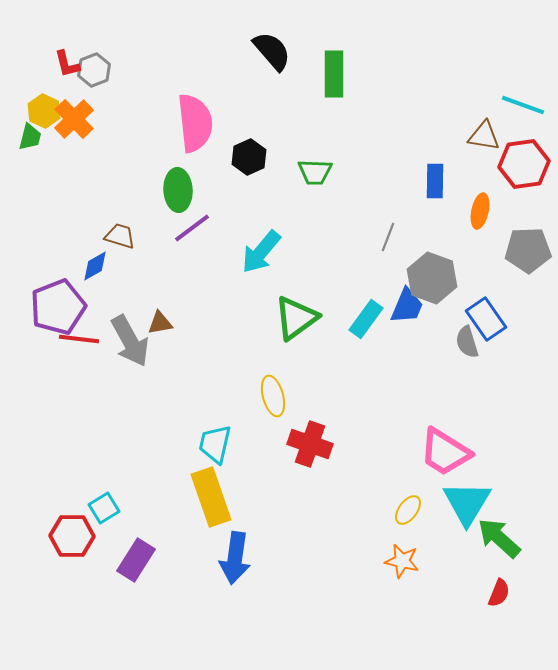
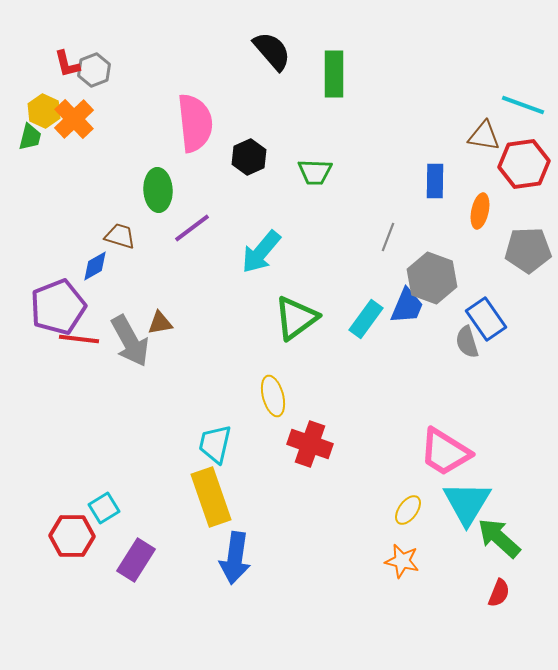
green ellipse at (178, 190): moved 20 px left
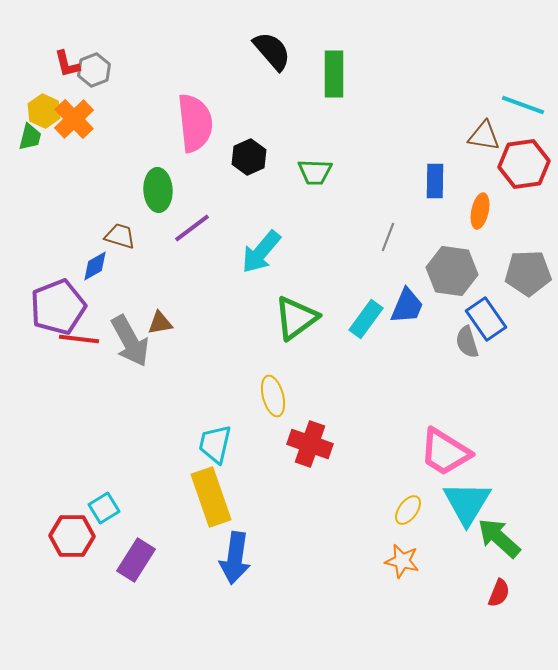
gray pentagon at (528, 250): moved 23 px down
gray hexagon at (432, 278): moved 20 px right, 7 px up; rotated 12 degrees counterclockwise
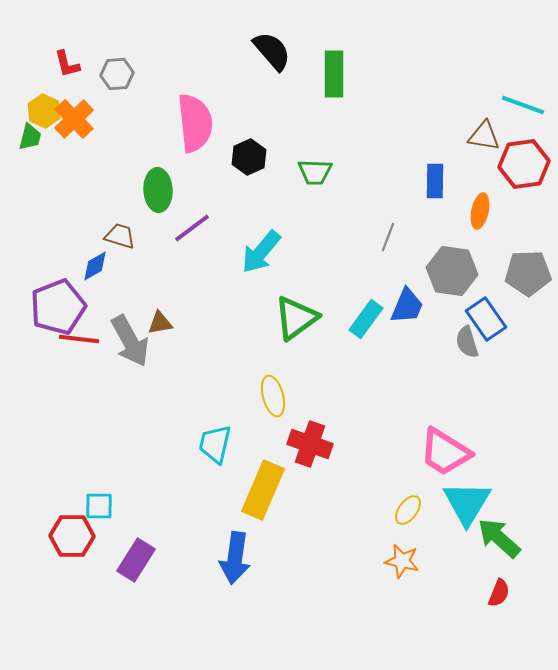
gray hexagon at (94, 70): moved 23 px right, 4 px down; rotated 16 degrees clockwise
yellow rectangle at (211, 497): moved 52 px right, 7 px up; rotated 42 degrees clockwise
cyan square at (104, 508): moved 5 px left, 2 px up; rotated 32 degrees clockwise
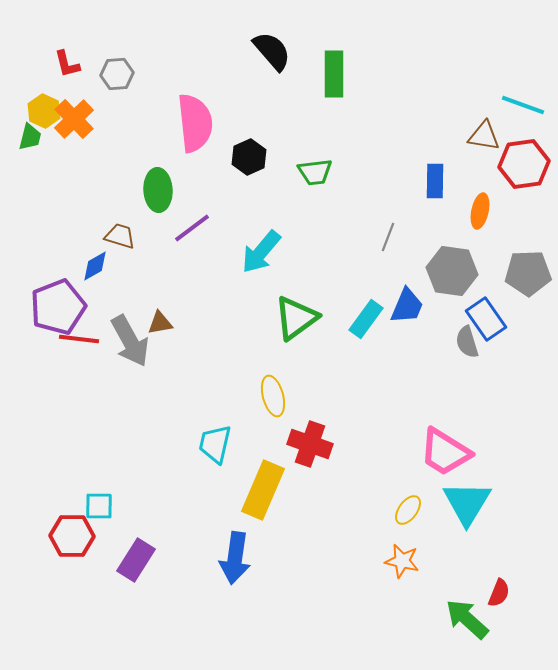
green trapezoid at (315, 172): rotated 9 degrees counterclockwise
green arrow at (499, 538): moved 32 px left, 81 px down
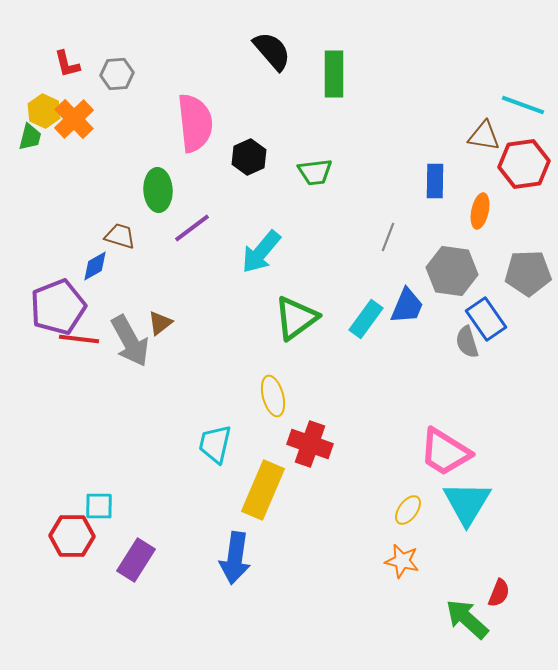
brown triangle at (160, 323): rotated 28 degrees counterclockwise
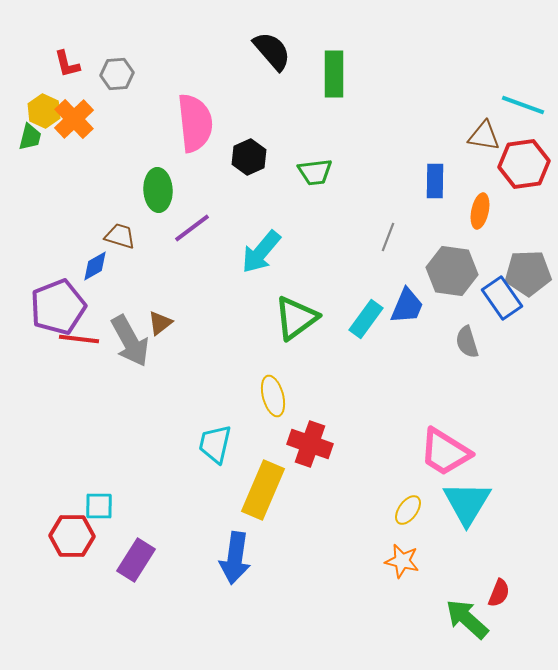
blue rectangle at (486, 319): moved 16 px right, 21 px up
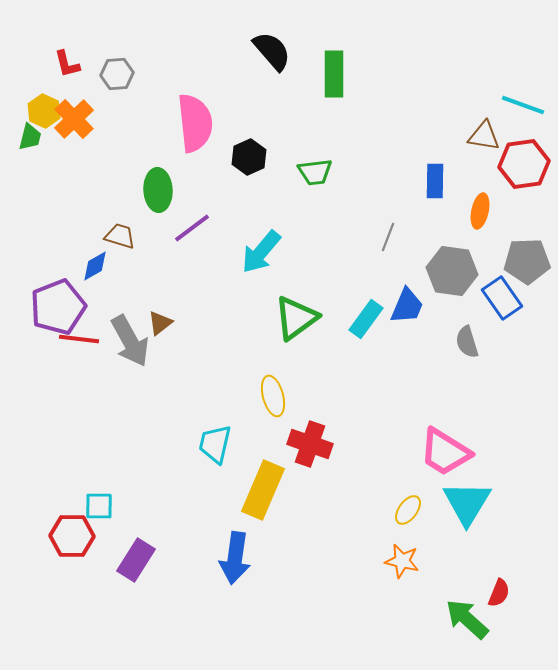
gray pentagon at (528, 273): moved 1 px left, 12 px up
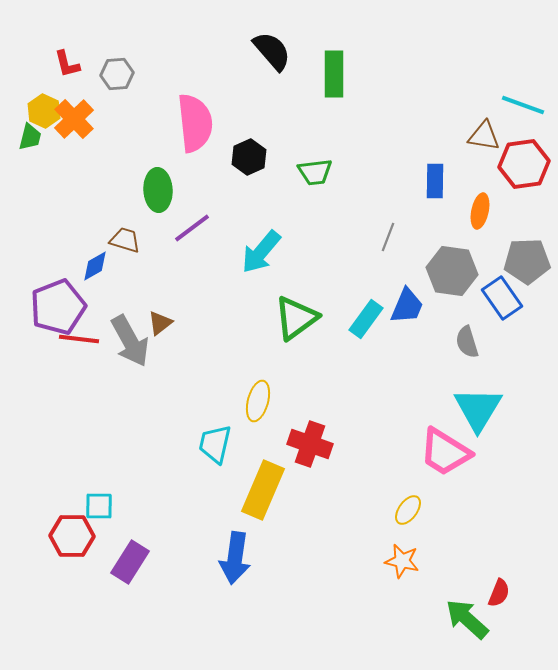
brown trapezoid at (120, 236): moved 5 px right, 4 px down
yellow ellipse at (273, 396): moved 15 px left, 5 px down; rotated 30 degrees clockwise
cyan triangle at (467, 503): moved 11 px right, 94 px up
purple rectangle at (136, 560): moved 6 px left, 2 px down
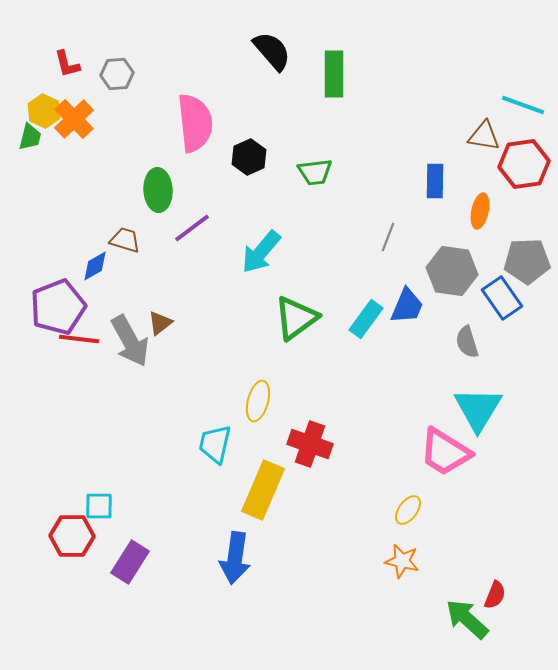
red semicircle at (499, 593): moved 4 px left, 2 px down
